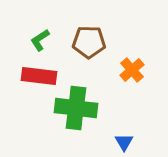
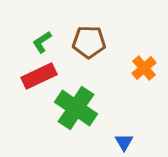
green L-shape: moved 2 px right, 2 px down
orange cross: moved 12 px right, 2 px up
red rectangle: rotated 32 degrees counterclockwise
green cross: rotated 27 degrees clockwise
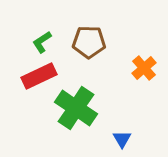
blue triangle: moved 2 px left, 3 px up
